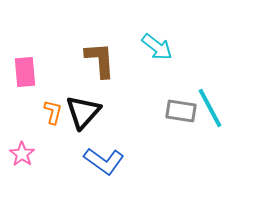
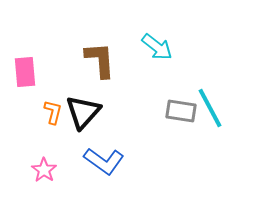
pink star: moved 22 px right, 16 px down
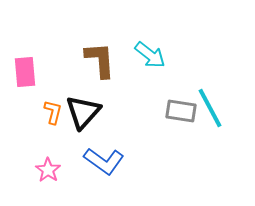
cyan arrow: moved 7 px left, 8 px down
pink star: moved 4 px right
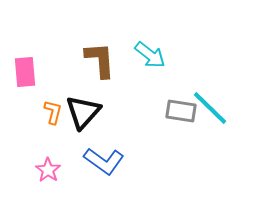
cyan line: rotated 18 degrees counterclockwise
